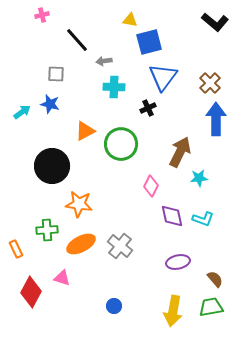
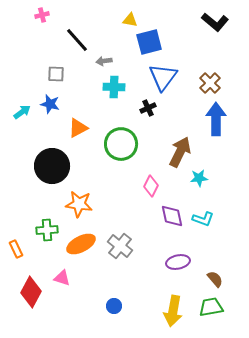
orange triangle: moved 7 px left, 3 px up
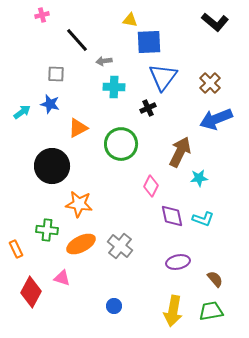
blue square: rotated 12 degrees clockwise
blue arrow: rotated 112 degrees counterclockwise
green cross: rotated 10 degrees clockwise
green trapezoid: moved 4 px down
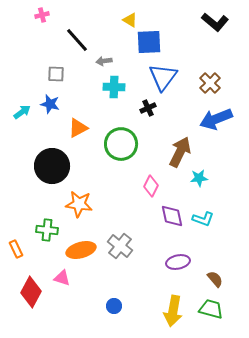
yellow triangle: rotated 21 degrees clockwise
orange ellipse: moved 6 px down; rotated 12 degrees clockwise
green trapezoid: moved 2 px up; rotated 25 degrees clockwise
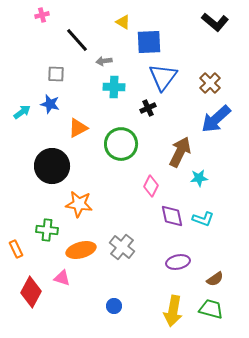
yellow triangle: moved 7 px left, 2 px down
blue arrow: rotated 20 degrees counterclockwise
gray cross: moved 2 px right, 1 px down
brown semicircle: rotated 96 degrees clockwise
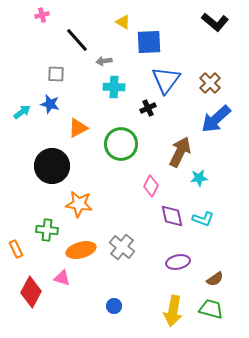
blue triangle: moved 3 px right, 3 px down
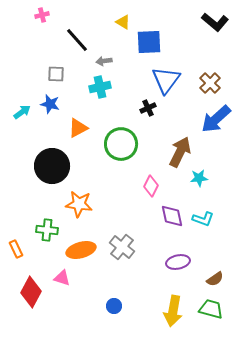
cyan cross: moved 14 px left; rotated 15 degrees counterclockwise
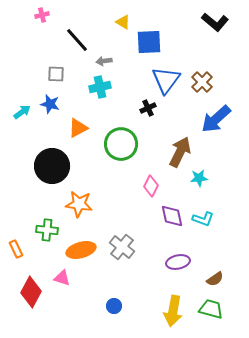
brown cross: moved 8 px left, 1 px up
